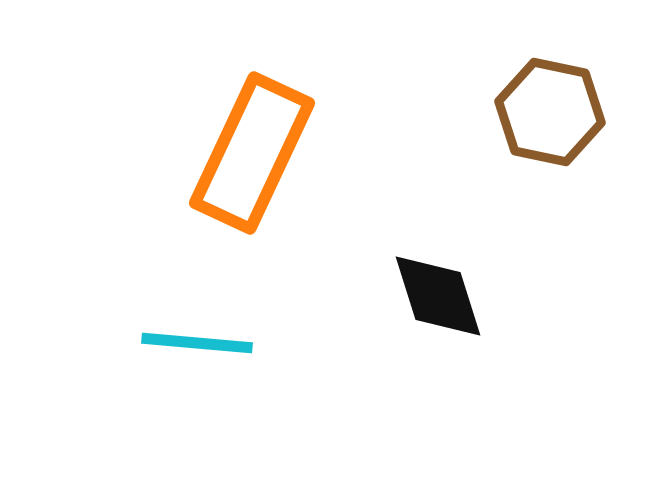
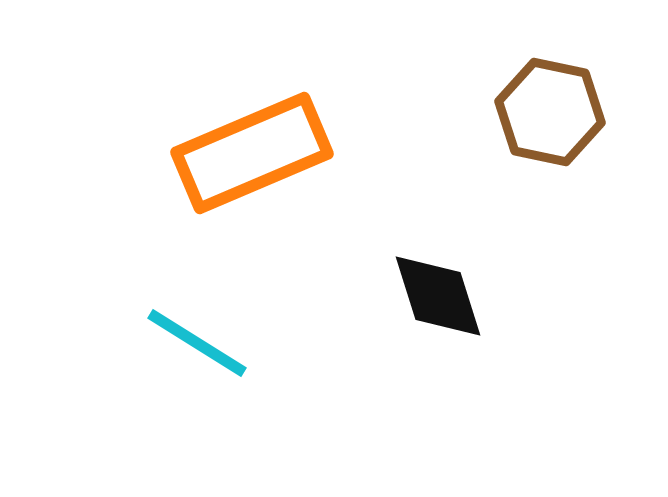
orange rectangle: rotated 42 degrees clockwise
cyan line: rotated 27 degrees clockwise
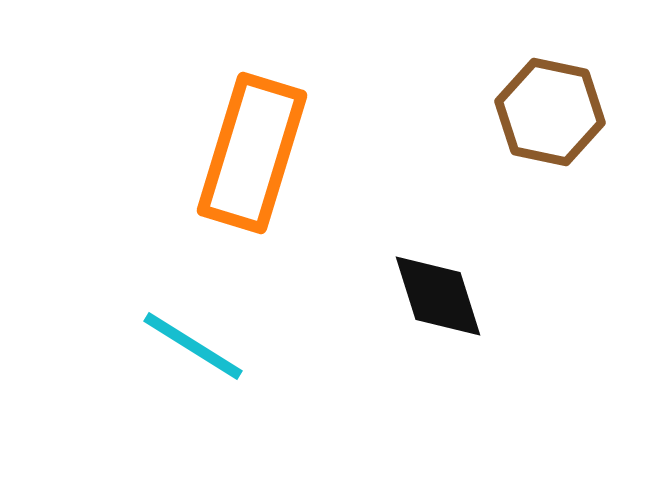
orange rectangle: rotated 50 degrees counterclockwise
cyan line: moved 4 px left, 3 px down
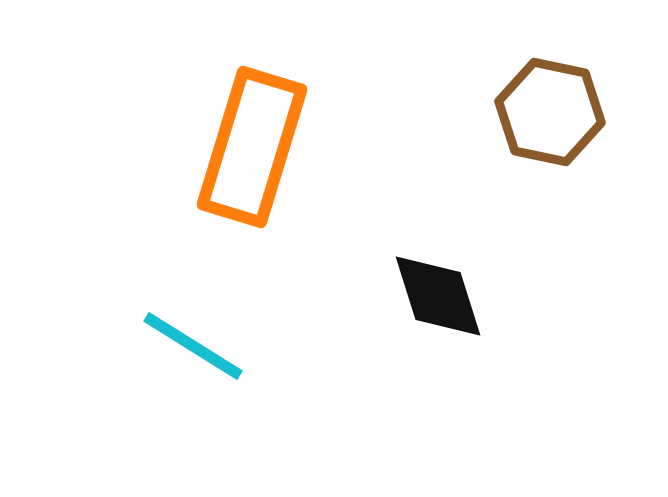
orange rectangle: moved 6 px up
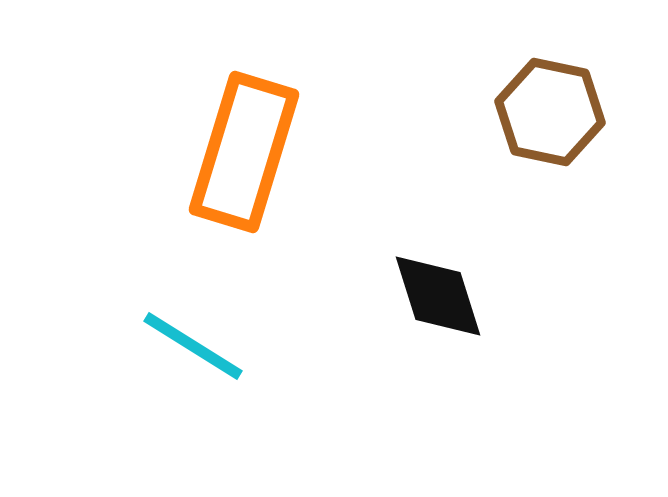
orange rectangle: moved 8 px left, 5 px down
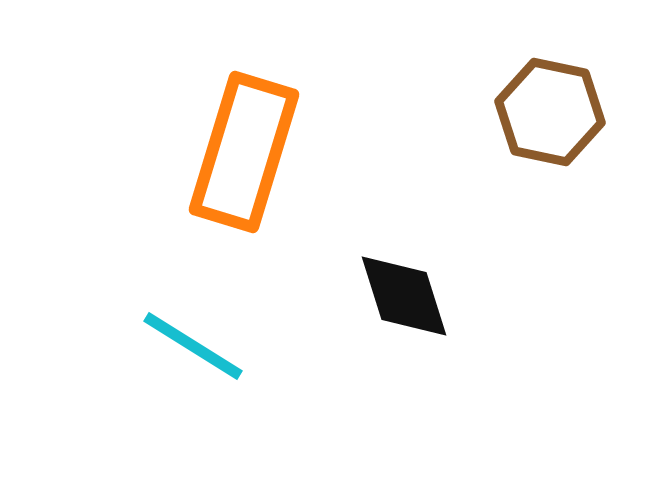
black diamond: moved 34 px left
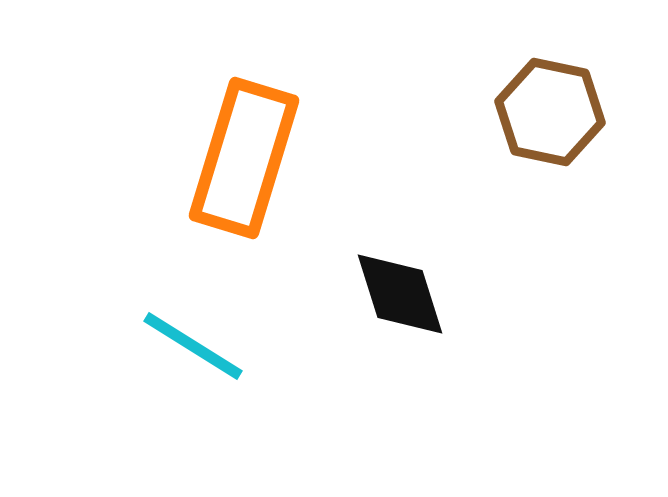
orange rectangle: moved 6 px down
black diamond: moved 4 px left, 2 px up
